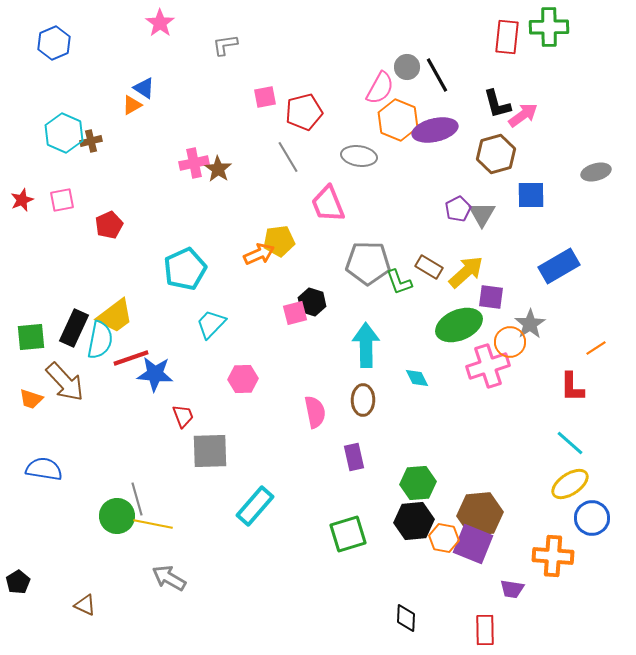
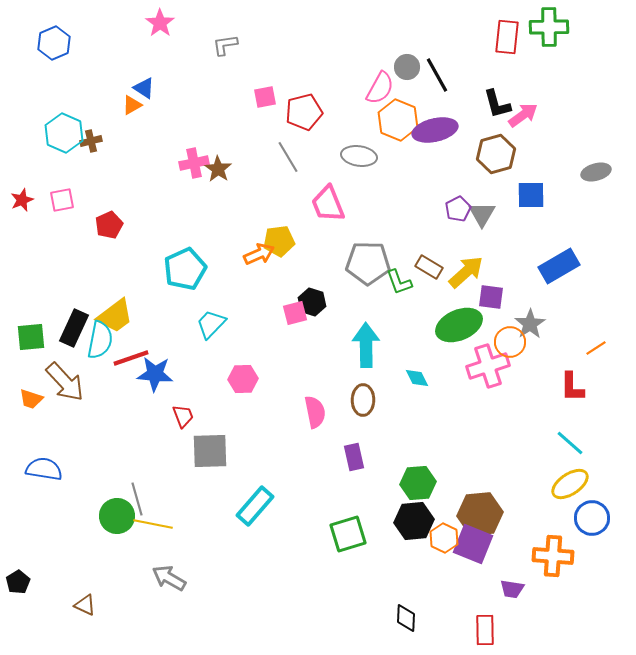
orange hexagon at (444, 538): rotated 16 degrees clockwise
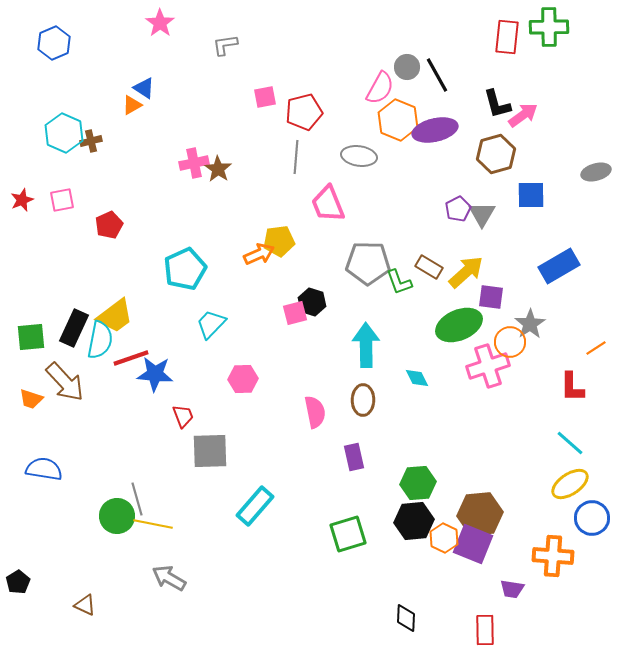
gray line at (288, 157): moved 8 px right; rotated 36 degrees clockwise
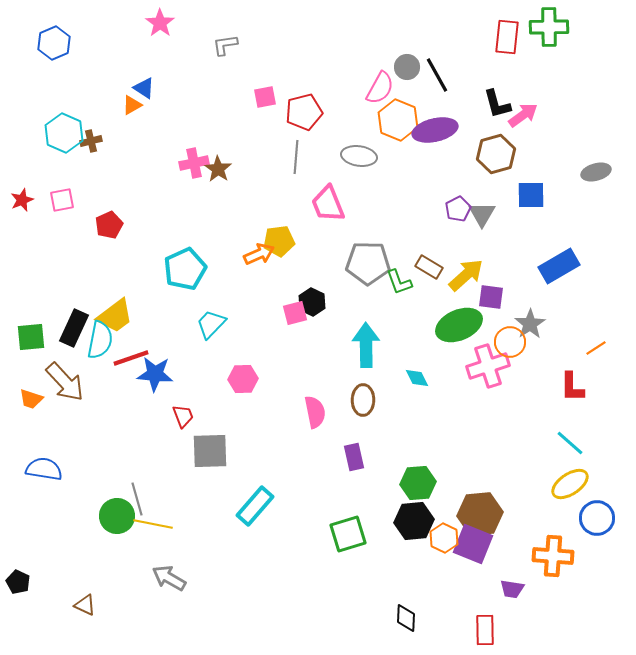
yellow arrow at (466, 272): moved 3 px down
black hexagon at (312, 302): rotated 8 degrees clockwise
blue circle at (592, 518): moved 5 px right
black pentagon at (18, 582): rotated 15 degrees counterclockwise
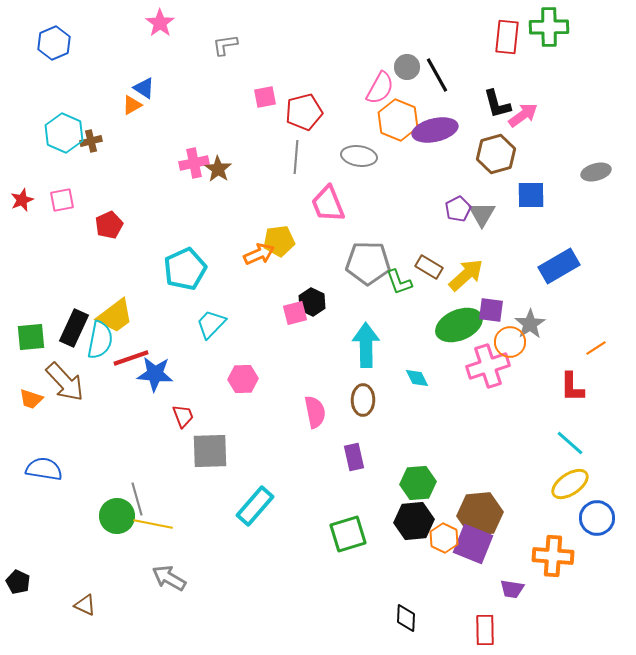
purple square at (491, 297): moved 13 px down
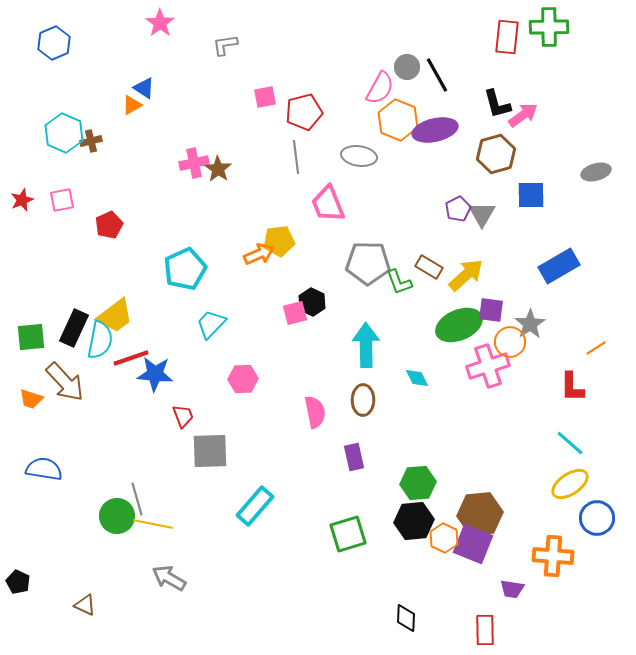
gray line at (296, 157): rotated 12 degrees counterclockwise
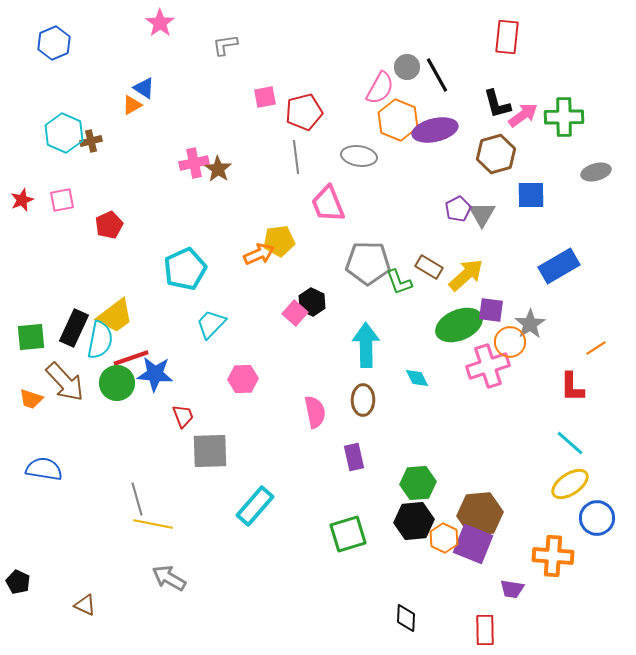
green cross at (549, 27): moved 15 px right, 90 px down
pink square at (295, 313): rotated 35 degrees counterclockwise
green circle at (117, 516): moved 133 px up
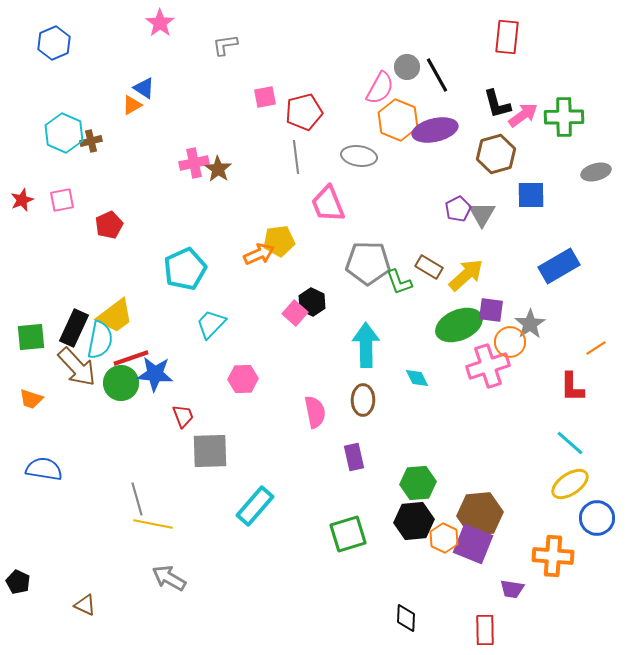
brown arrow at (65, 382): moved 12 px right, 15 px up
green circle at (117, 383): moved 4 px right
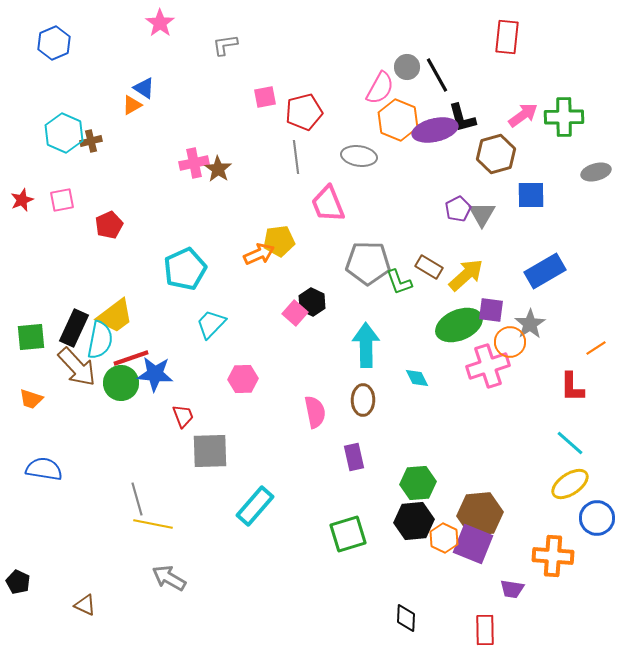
black L-shape at (497, 104): moved 35 px left, 14 px down
blue rectangle at (559, 266): moved 14 px left, 5 px down
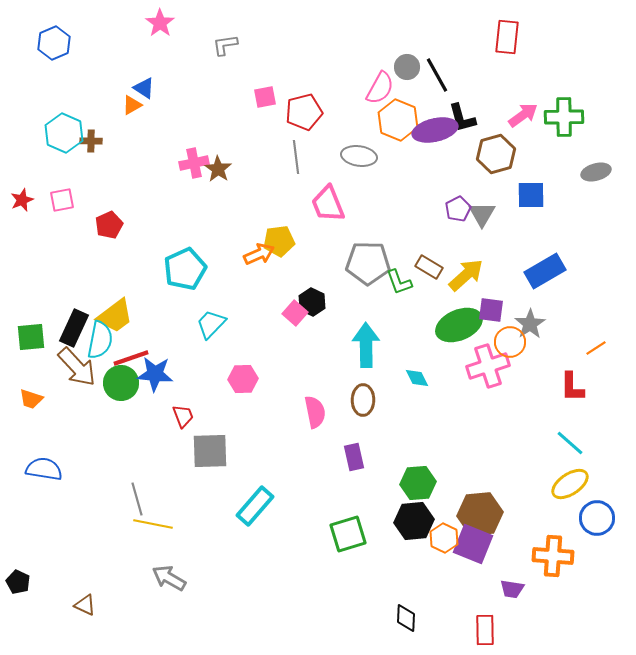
brown cross at (91, 141): rotated 15 degrees clockwise
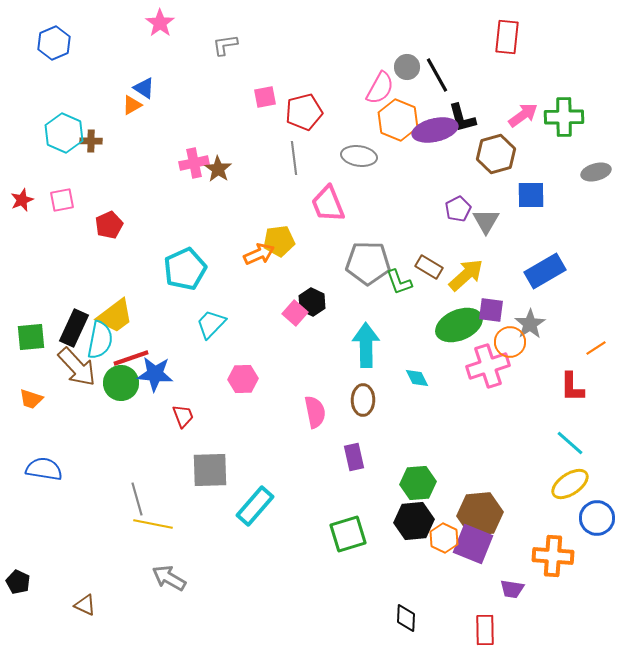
gray line at (296, 157): moved 2 px left, 1 px down
gray triangle at (482, 214): moved 4 px right, 7 px down
gray square at (210, 451): moved 19 px down
